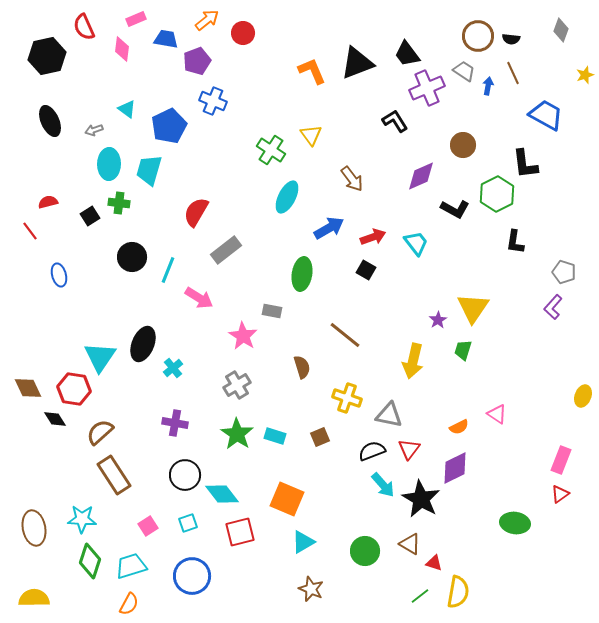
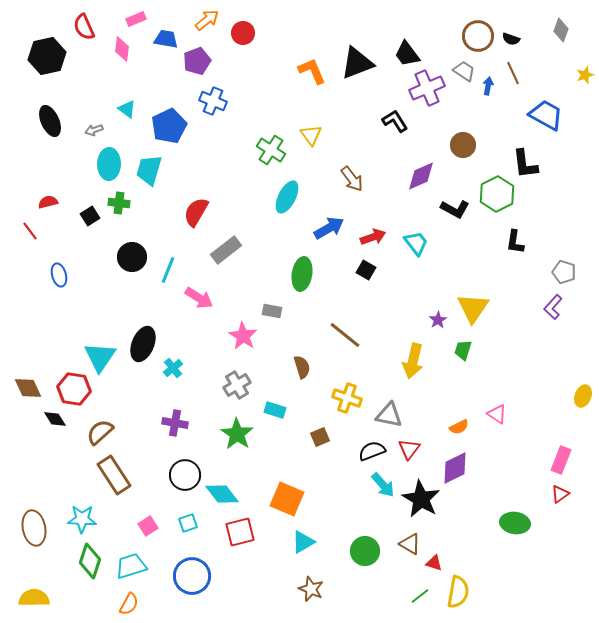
black semicircle at (511, 39): rotated 12 degrees clockwise
cyan rectangle at (275, 436): moved 26 px up
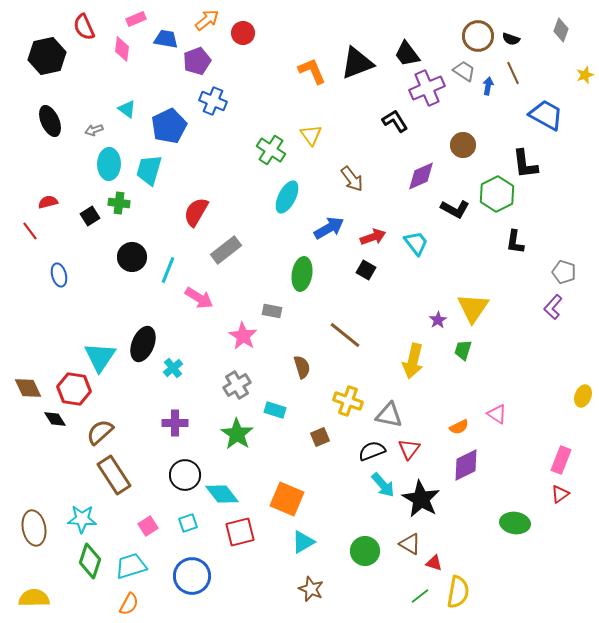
yellow cross at (347, 398): moved 1 px right, 3 px down
purple cross at (175, 423): rotated 10 degrees counterclockwise
purple diamond at (455, 468): moved 11 px right, 3 px up
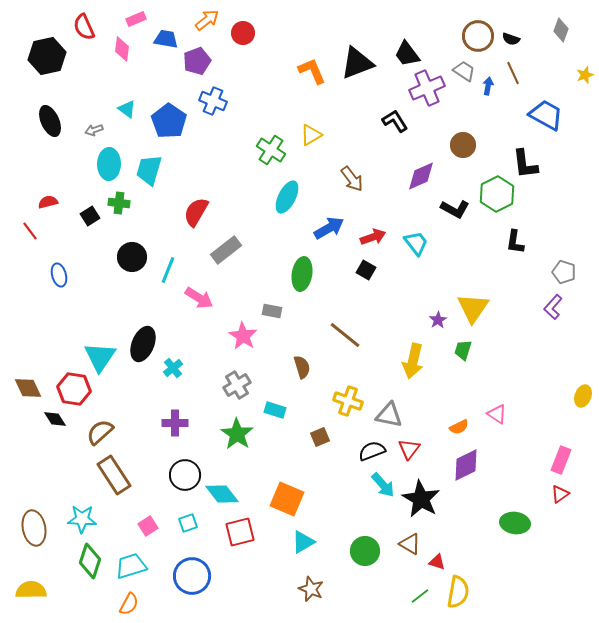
blue pentagon at (169, 126): moved 5 px up; rotated 12 degrees counterclockwise
yellow triangle at (311, 135): rotated 35 degrees clockwise
red triangle at (434, 563): moved 3 px right, 1 px up
yellow semicircle at (34, 598): moved 3 px left, 8 px up
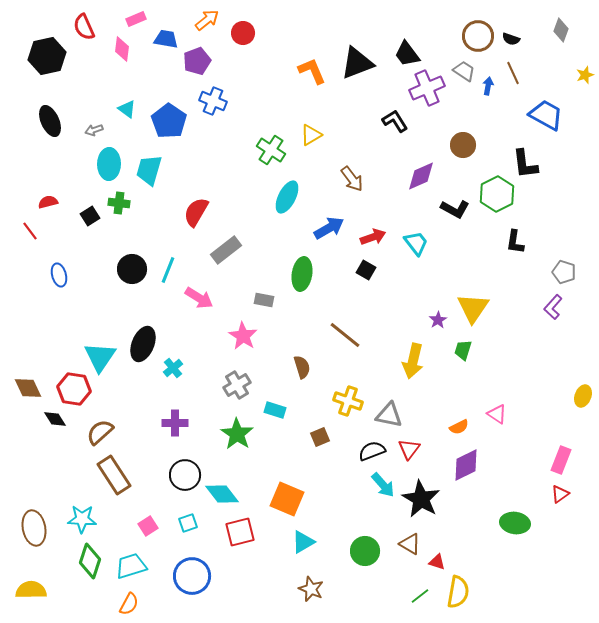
black circle at (132, 257): moved 12 px down
gray rectangle at (272, 311): moved 8 px left, 11 px up
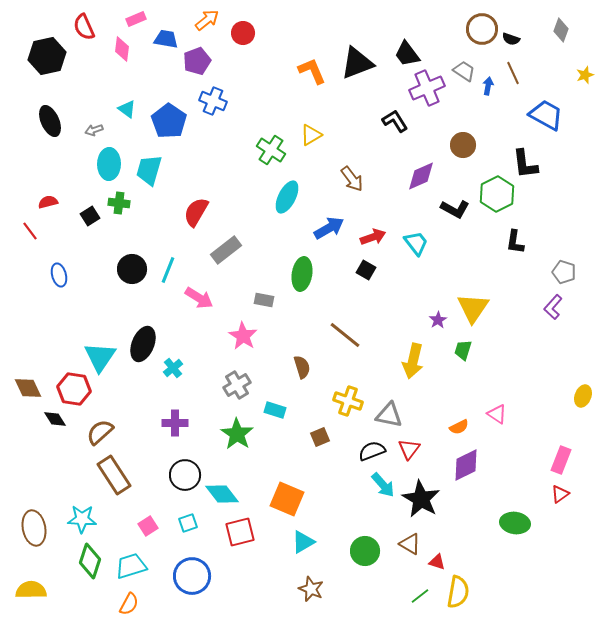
brown circle at (478, 36): moved 4 px right, 7 px up
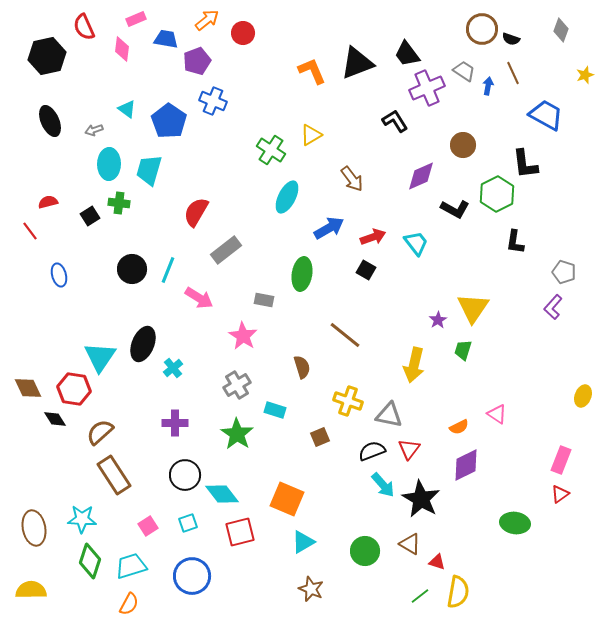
yellow arrow at (413, 361): moved 1 px right, 4 px down
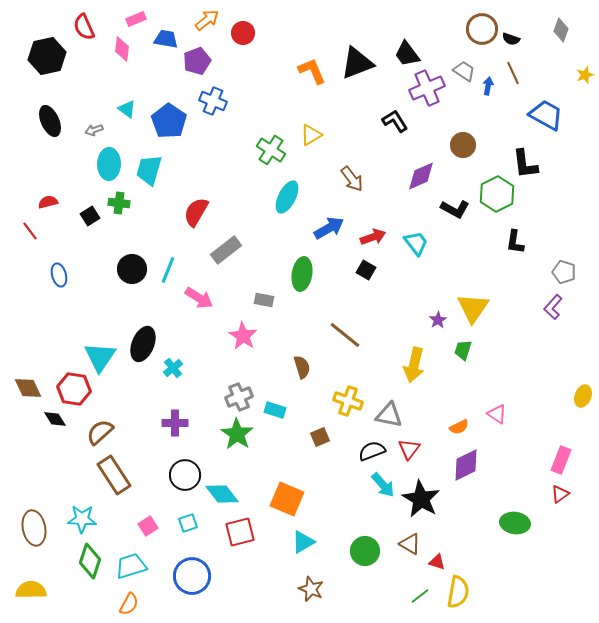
gray cross at (237, 385): moved 2 px right, 12 px down; rotated 8 degrees clockwise
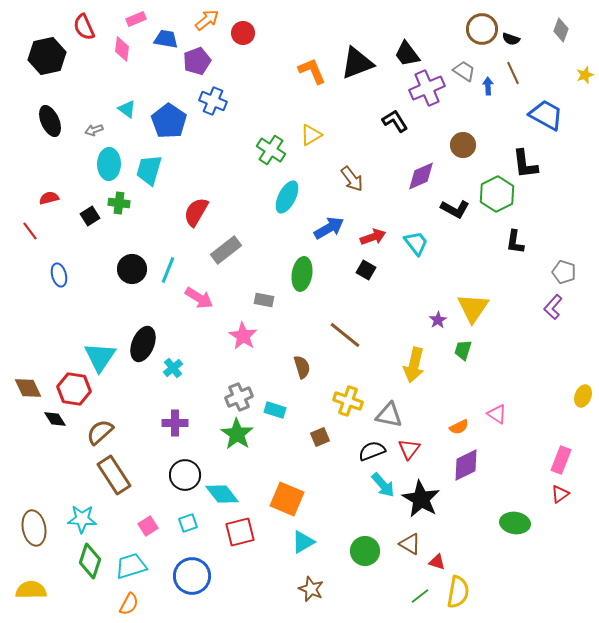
blue arrow at (488, 86): rotated 12 degrees counterclockwise
red semicircle at (48, 202): moved 1 px right, 4 px up
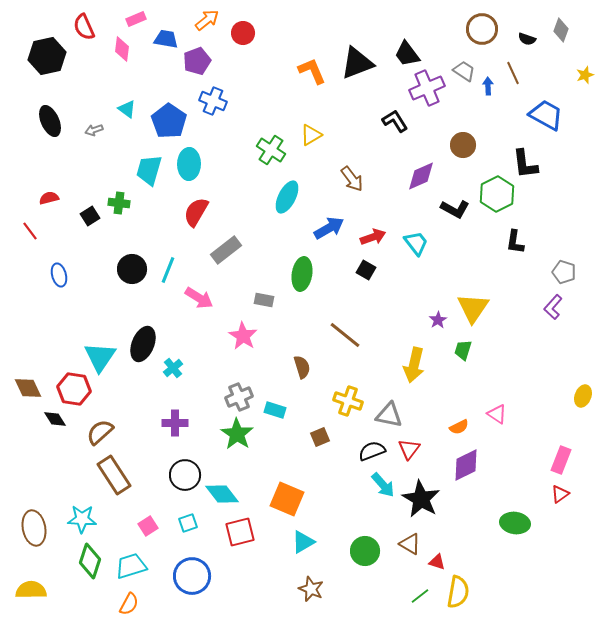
black semicircle at (511, 39): moved 16 px right
cyan ellipse at (109, 164): moved 80 px right
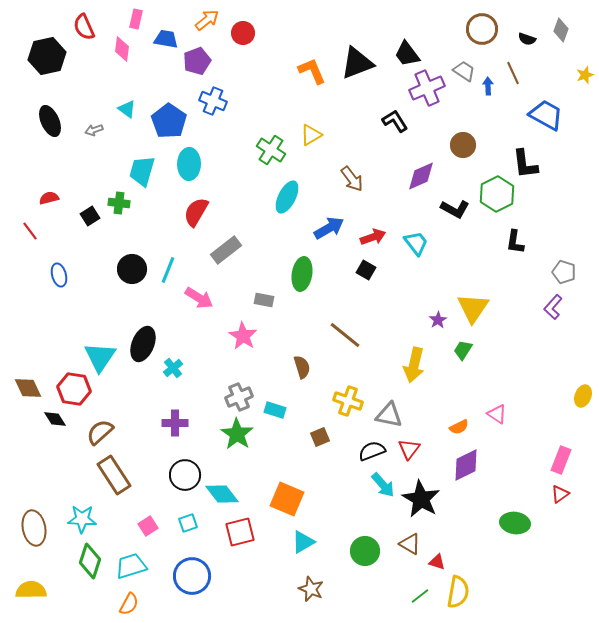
pink rectangle at (136, 19): rotated 54 degrees counterclockwise
cyan trapezoid at (149, 170): moved 7 px left, 1 px down
green trapezoid at (463, 350): rotated 15 degrees clockwise
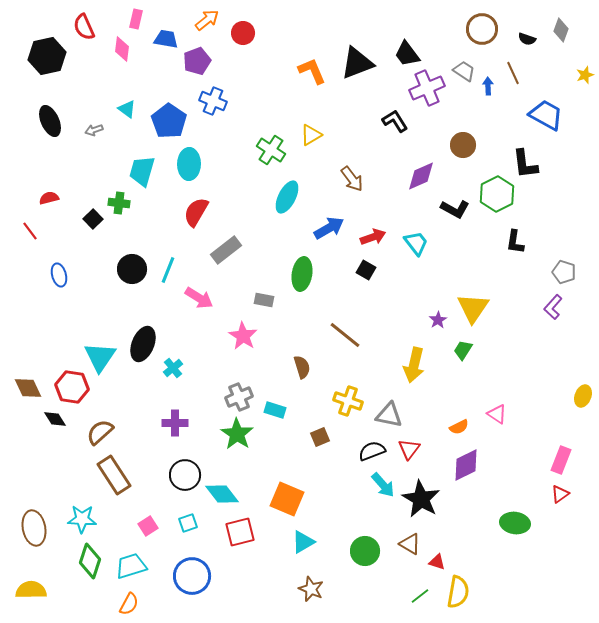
black square at (90, 216): moved 3 px right, 3 px down; rotated 12 degrees counterclockwise
red hexagon at (74, 389): moved 2 px left, 2 px up
